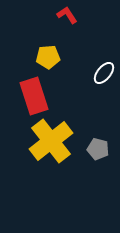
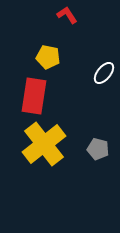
yellow pentagon: rotated 15 degrees clockwise
red rectangle: rotated 27 degrees clockwise
yellow cross: moved 7 px left, 3 px down
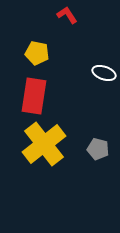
yellow pentagon: moved 11 px left, 4 px up
white ellipse: rotated 70 degrees clockwise
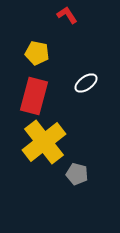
white ellipse: moved 18 px left, 10 px down; rotated 55 degrees counterclockwise
red rectangle: rotated 6 degrees clockwise
yellow cross: moved 2 px up
gray pentagon: moved 21 px left, 25 px down
